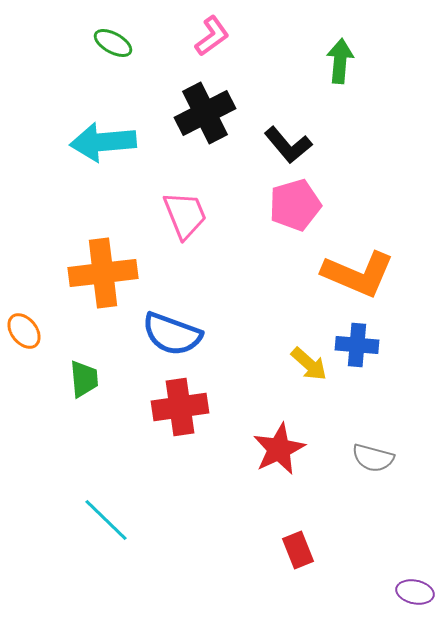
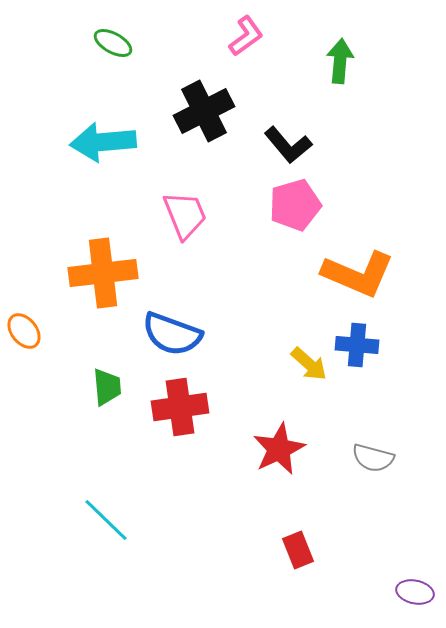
pink L-shape: moved 34 px right
black cross: moved 1 px left, 2 px up
green trapezoid: moved 23 px right, 8 px down
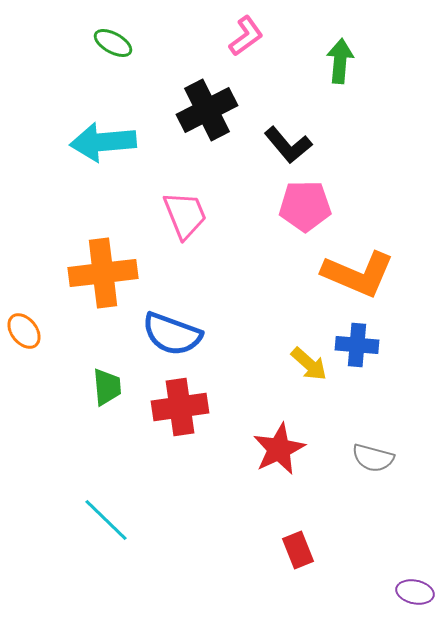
black cross: moved 3 px right, 1 px up
pink pentagon: moved 10 px right, 1 px down; rotated 15 degrees clockwise
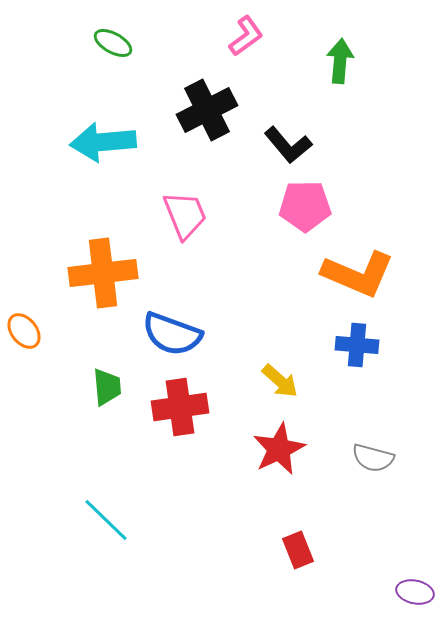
yellow arrow: moved 29 px left, 17 px down
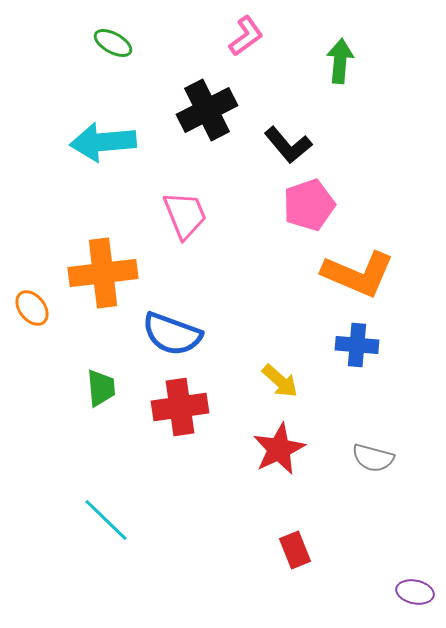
pink pentagon: moved 4 px right, 1 px up; rotated 18 degrees counterclockwise
orange ellipse: moved 8 px right, 23 px up
green trapezoid: moved 6 px left, 1 px down
red rectangle: moved 3 px left
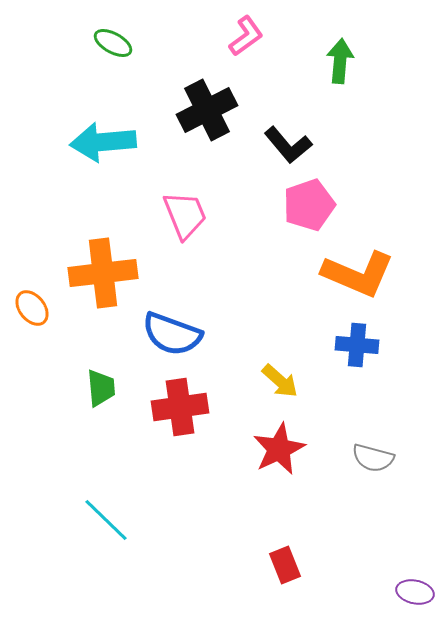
red rectangle: moved 10 px left, 15 px down
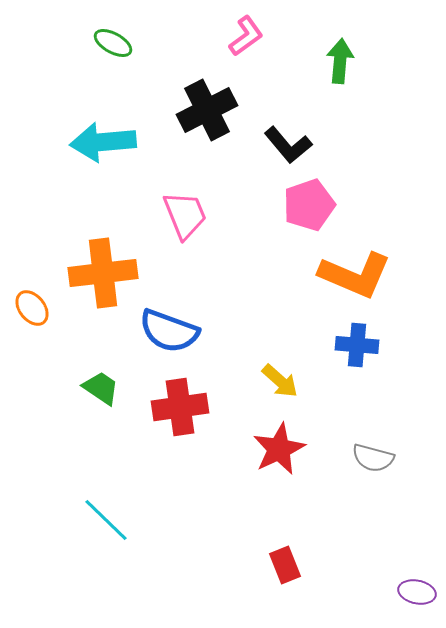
orange L-shape: moved 3 px left, 1 px down
blue semicircle: moved 3 px left, 3 px up
green trapezoid: rotated 51 degrees counterclockwise
purple ellipse: moved 2 px right
